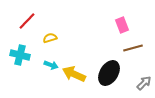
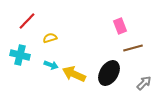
pink rectangle: moved 2 px left, 1 px down
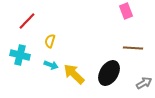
pink rectangle: moved 6 px right, 15 px up
yellow semicircle: moved 3 px down; rotated 56 degrees counterclockwise
brown line: rotated 18 degrees clockwise
yellow arrow: rotated 20 degrees clockwise
gray arrow: rotated 14 degrees clockwise
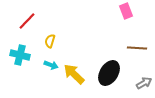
brown line: moved 4 px right
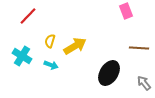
red line: moved 1 px right, 5 px up
brown line: moved 2 px right
cyan cross: moved 2 px right, 1 px down; rotated 18 degrees clockwise
yellow arrow: moved 1 px right, 28 px up; rotated 105 degrees clockwise
gray arrow: rotated 98 degrees counterclockwise
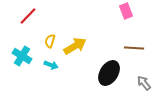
brown line: moved 5 px left
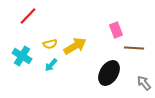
pink rectangle: moved 10 px left, 19 px down
yellow semicircle: moved 3 px down; rotated 120 degrees counterclockwise
cyan arrow: rotated 112 degrees clockwise
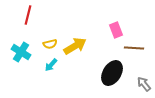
red line: moved 1 px up; rotated 30 degrees counterclockwise
cyan cross: moved 1 px left, 4 px up
black ellipse: moved 3 px right
gray arrow: moved 1 px down
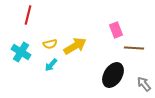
black ellipse: moved 1 px right, 2 px down
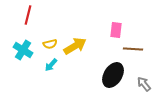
pink rectangle: rotated 28 degrees clockwise
brown line: moved 1 px left, 1 px down
cyan cross: moved 2 px right, 2 px up
